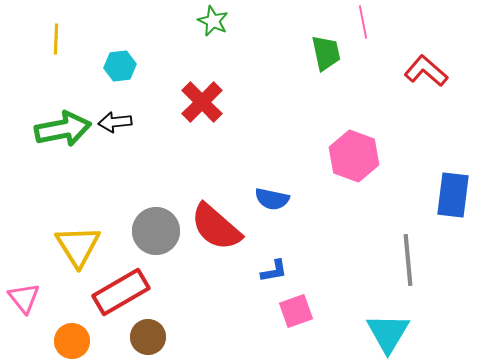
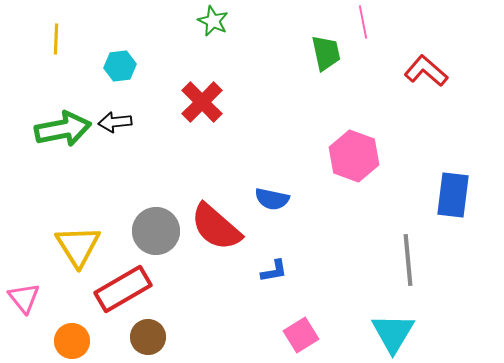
red rectangle: moved 2 px right, 3 px up
pink square: moved 5 px right, 24 px down; rotated 12 degrees counterclockwise
cyan triangle: moved 5 px right
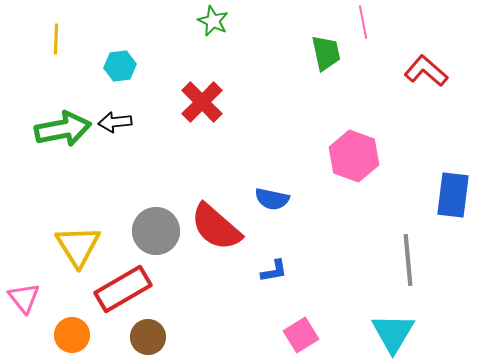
orange circle: moved 6 px up
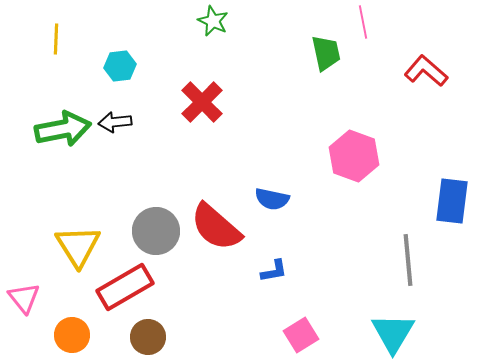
blue rectangle: moved 1 px left, 6 px down
red rectangle: moved 2 px right, 2 px up
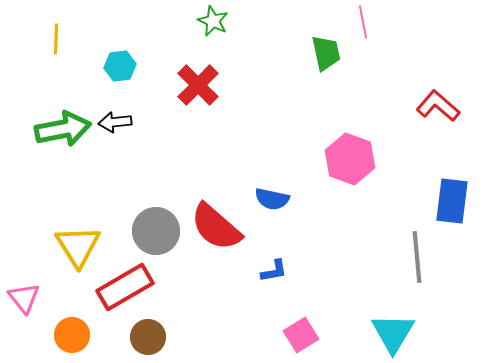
red L-shape: moved 12 px right, 35 px down
red cross: moved 4 px left, 17 px up
pink hexagon: moved 4 px left, 3 px down
gray line: moved 9 px right, 3 px up
